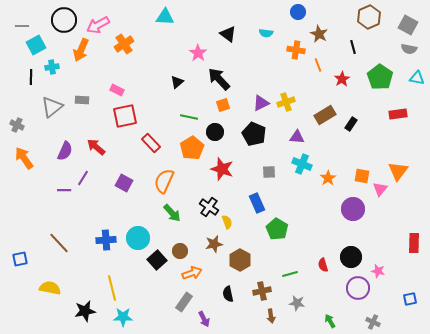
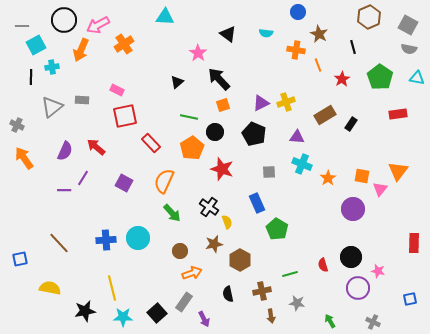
black square at (157, 260): moved 53 px down
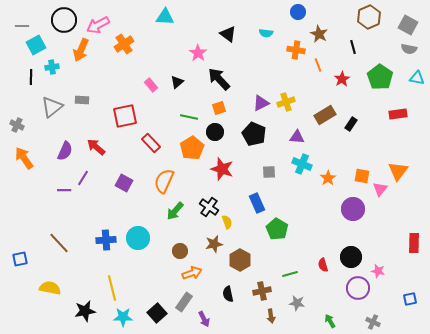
pink rectangle at (117, 90): moved 34 px right, 5 px up; rotated 24 degrees clockwise
orange square at (223, 105): moved 4 px left, 3 px down
green arrow at (172, 213): moved 3 px right, 2 px up; rotated 84 degrees clockwise
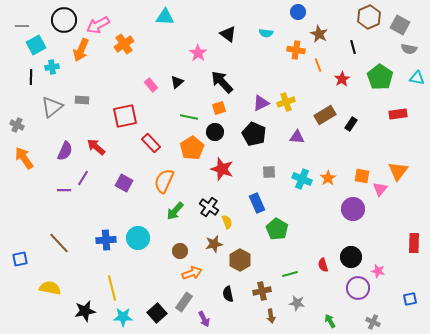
gray square at (408, 25): moved 8 px left
black arrow at (219, 79): moved 3 px right, 3 px down
cyan cross at (302, 164): moved 15 px down
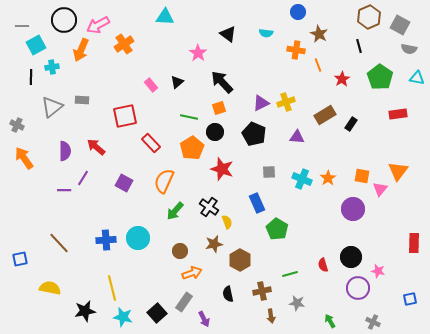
black line at (353, 47): moved 6 px right, 1 px up
purple semicircle at (65, 151): rotated 24 degrees counterclockwise
cyan star at (123, 317): rotated 12 degrees clockwise
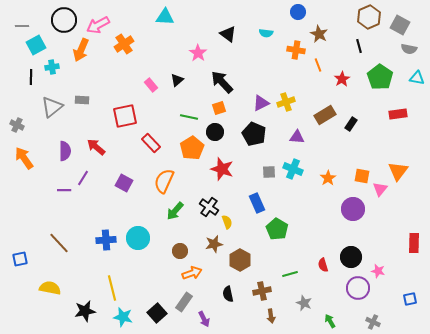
black triangle at (177, 82): moved 2 px up
cyan cross at (302, 179): moved 9 px left, 10 px up
gray star at (297, 303): moved 7 px right; rotated 14 degrees clockwise
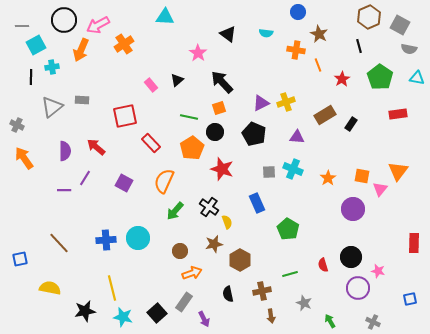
purple line at (83, 178): moved 2 px right
green pentagon at (277, 229): moved 11 px right
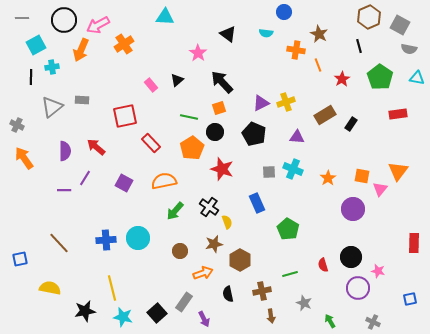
blue circle at (298, 12): moved 14 px left
gray line at (22, 26): moved 8 px up
orange semicircle at (164, 181): rotated 55 degrees clockwise
orange arrow at (192, 273): moved 11 px right
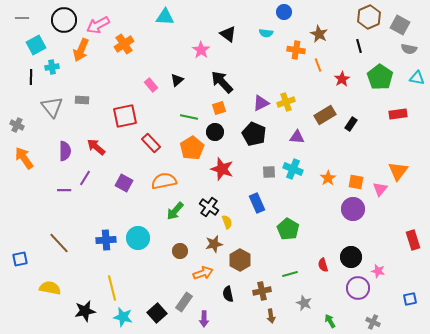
pink star at (198, 53): moved 3 px right, 3 px up
gray triangle at (52, 107): rotated 30 degrees counterclockwise
orange square at (362, 176): moved 6 px left, 6 px down
red rectangle at (414, 243): moved 1 px left, 3 px up; rotated 18 degrees counterclockwise
purple arrow at (204, 319): rotated 28 degrees clockwise
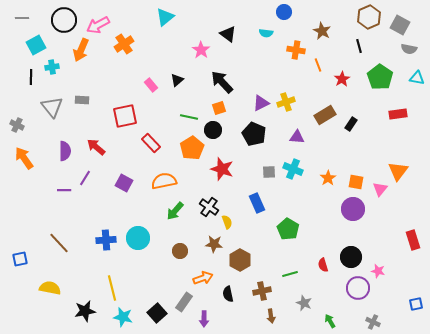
cyan triangle at (165, 17): rotated 42 degrees counterclockwise
brown star at (319, 34): moved 3 px right, 3 px up
black circle at (215, 132): moved 2 px left, 2 px up
brown star at (214, 244): rotated 18 degrees clockwise
orange arrow at (203, 273): moved 5 px down
blue square at (410, 299): moved 6 px right, 5 px down
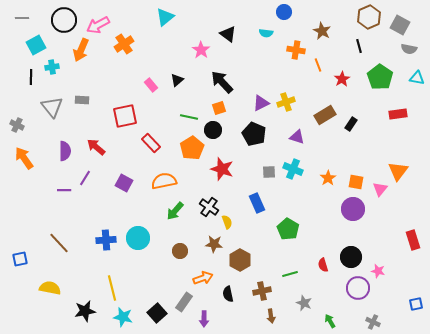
purple triangle at (297, 137): rotated 14 degrees clockwise
